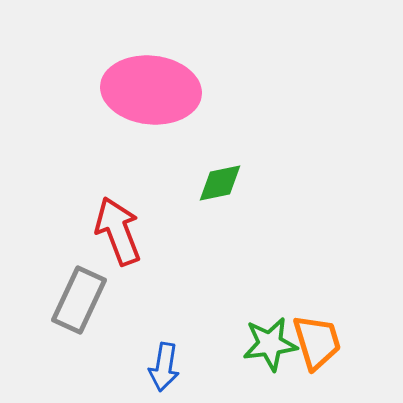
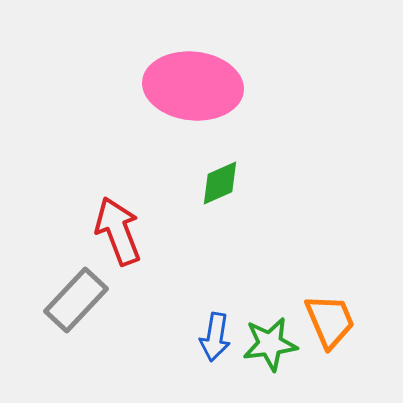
pink ellipse: moved 42 px right, 4 px up
green diamond: rotated 12 degrees counterclockwise
gray rectangle: moved 3 px left; rotated 18 degrees clockwise
orange trapezoid: moved 13 px right, 21 px up; rotated 6 degrees counterclockwise
blue arrow: moved 51 px right, 30 px up
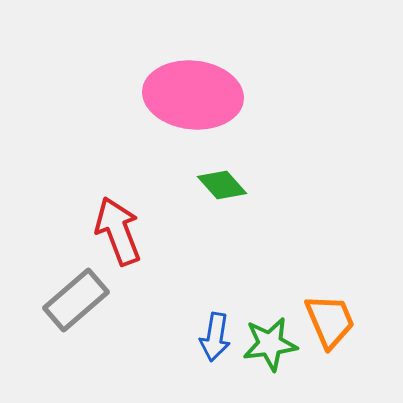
pink ellipse: moved 9 px down
green diamond: moved 2 px right, 2 px down; rotated 72 degrees clockwise
gray rectangle: rotated 6 degrees clockwise
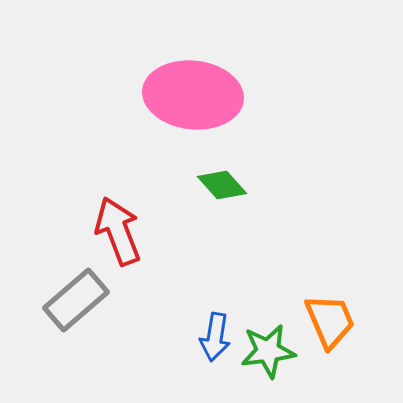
green star: moved 2 px left, 7 px down
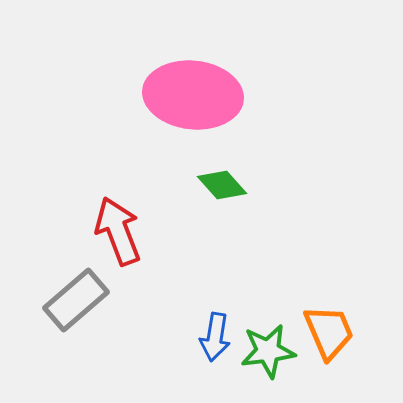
orange trapezoid: moved 1 px left, 11 px down
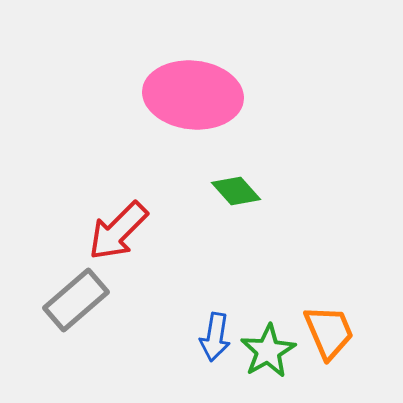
green diamond: moved 14 px right, 6 px down
red arrow: rotated 114 degrees counterclockwise
green star: rotated 22 degrees counterclockwise
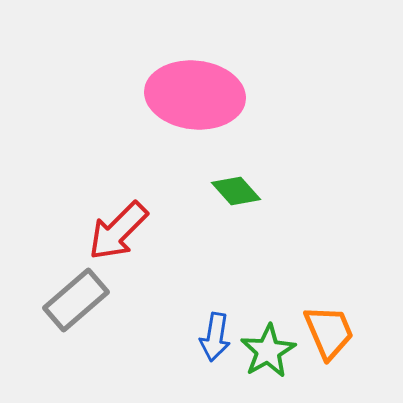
pink ellipse: moved 2 px right
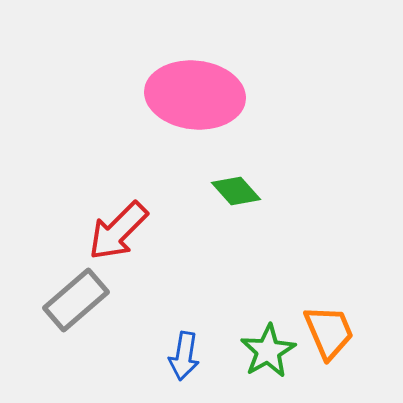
blue arrow: moved 31 px left, 19 px down
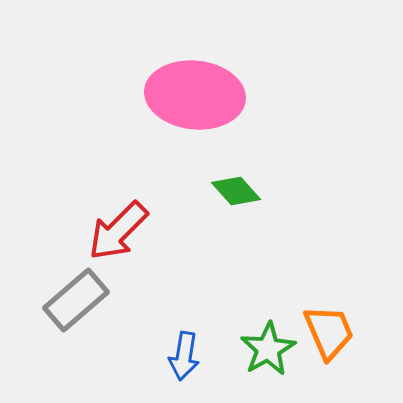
green star: moved 2 px up
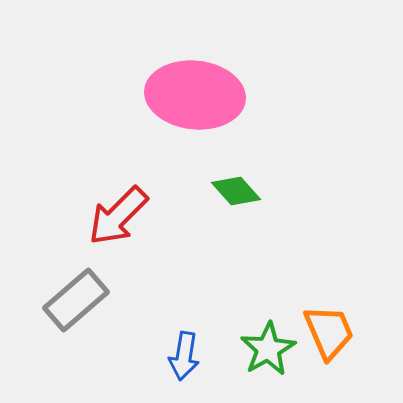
red arrow: moved 15 px up
